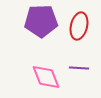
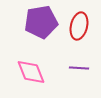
purple pentagon: moved 1 px down; rotated 8 degrees counterclockwise
pink diamond: moved 15 px left, 5 px up
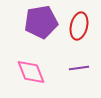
purple line: rotated 12 degrees counterclockwise
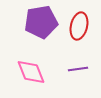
purple line: moved 1 px left, 1 px down
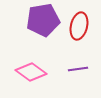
purple pentagon: moved 2 px right, 2 px up
pink diamond: rotated 32 degrees counterclockwise
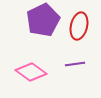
purple pentagon: rotated 16 degrees counterclockwise
purple line: moved 3 px left, 5 px up
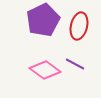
purple line: rotated 36 degrees clockwise
pink diamond: moved 14 px right, 2 px up
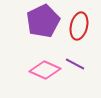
purple pentagon: moved 1 px down
pink diamond: rotated 12 degrees counterclockwise
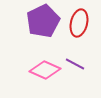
red ellipse: moved 3 px up
